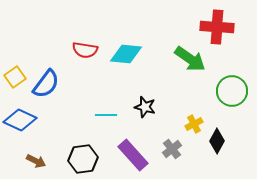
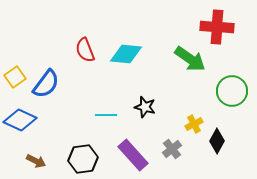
red semicircle: rotated 60 degrees clockwise
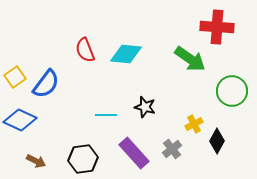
purple rectangle: moved 1 px right, 2 px up
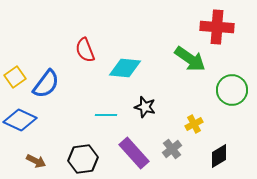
cyan diamond: moved 1 px left, 14 px down
green circle: moved 1 px up
black diamond: moved 2 px right, 15 px down; rotated 30 degrees clockwise
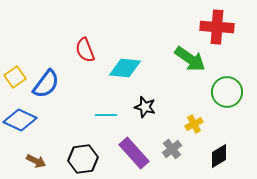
green circle: moved 5 px left, 2 px down
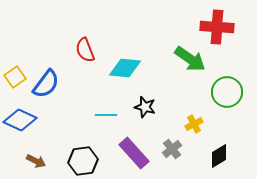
black hexagon: moved 2 px down
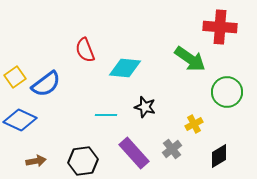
red cross: moved 3 px right
blue semicircle: rotated 16 degrees clockwise
brown arrow: rotated 36 degrees counterclockwise
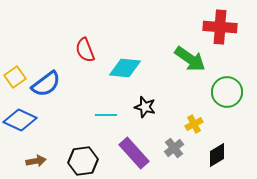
gray cross: moved 2 px right, 1 px up
black diamond: moved 2 px left, 1 px up
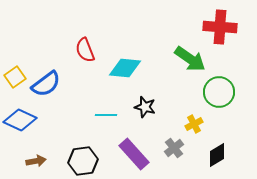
green circle: moved 8 px left
purple rectangle: moved 1 px down
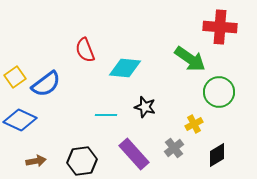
black hexagon: moved 1 px left
